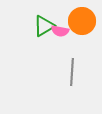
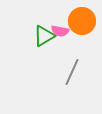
green triangle: moved 10 px down
gray line: rotated 20 degrees clockwise
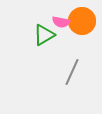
pink semicircle: moved 1 px right, 9 px up
green triangle: moved 1 px up
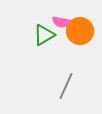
orange circle: moved 2 px left, 10 px down
gray line: moved 6 px left, 14 px down
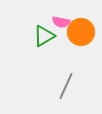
orange circle: moved 1 px right, 1 px down
green triangle: moved 1 px down
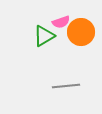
pink semicircle: rotated 30 degrees counterclockwise
gray line: rotated 60 degrees clockwise
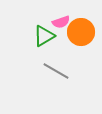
gray line: moved 10 px left, 15 px up; rotated 36 degrees clockwise
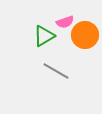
pink semicircle: moved 4 px right
orange circle: moved 4 px right, 3 px down
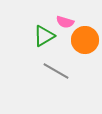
pink semicircle: rotated 36 degrees clockwise
orange circle: moved 5 px down
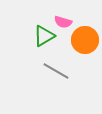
pink semicircle: moved 2 px left
